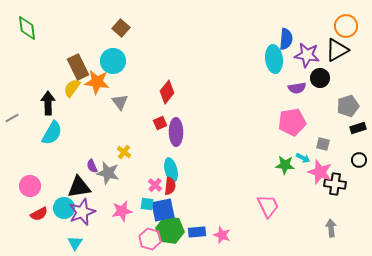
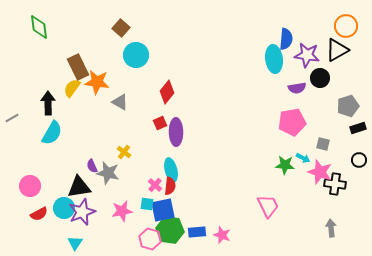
green diamond at (27, 28): moved 12 px right, 1 px up
cyan circle at (113, 61): moved 23 px right, 6 px up
gray triangle at (120, 102): rotated 24 degrees counterclockwise
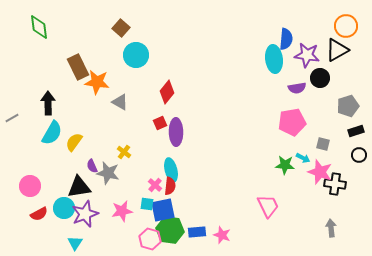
yellow semicircle at (72, 88): moved 2 px right, 54 px down
black rectangle at (358, 128): moved 2 px left, 3 px down
black circle at (359, 160): moved 5 px up
purple star at (82, 212): moved 3 px right, 2 px down
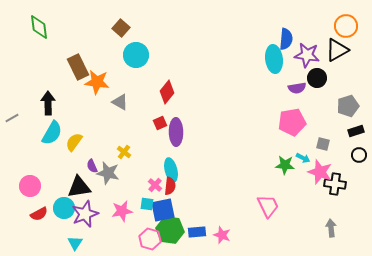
black circle at (320, 78): moved 3 px left
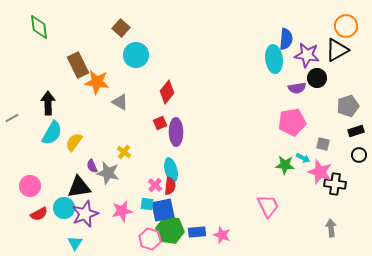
brown rectangle at (78, 67): moved 2 px up
